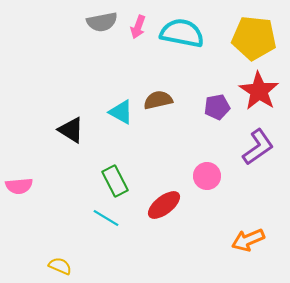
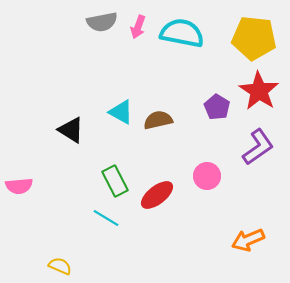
brown semicircle: moved 20 px down
purple pentagon: rotated 30 degrees counterclockwise
red ellipse: moved 7 px left, 10 px up
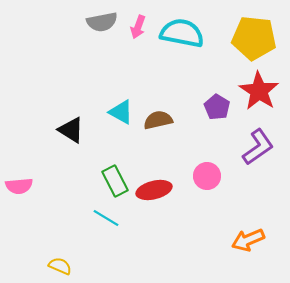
red ellipse: moved 3 px left, 5 px up; rotated 24 degrees clockwise
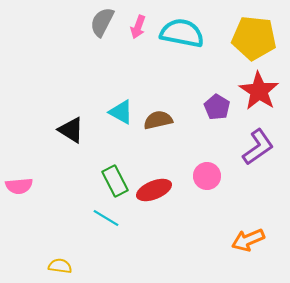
gray semicircle: rotated 128 degrees clockwise
red ellipse: rotated 8 degrees counterclockwise
yellow semicircle: rotated 15 degrees counterclockwise
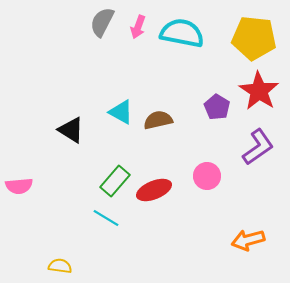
green rectangle: rotated 68 degrees clockwise
orange arrow: rotated 8 degrees clockwise
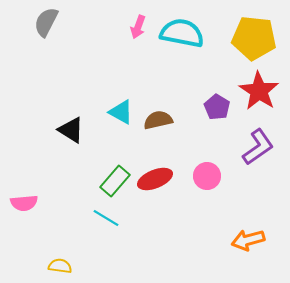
gray semicircle: moved 56 px left
pink semicircle: moved 5 px right, 17 px down
red ellipse: moved 1 px right, 11 px up
